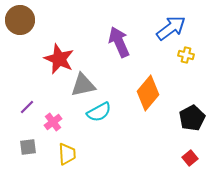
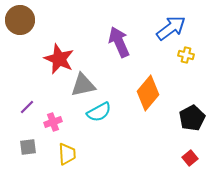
pink cross: rotated 18 degrees clockwise
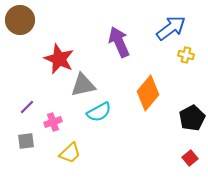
gray square: moved 2 px left, 6 px up
yellow trapezoid: moved 3 px right, 1 px up; rotated 50 degrees clockwise
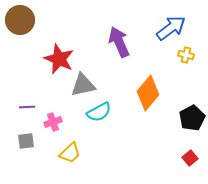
purple line: rotated 42 degrees clockwise
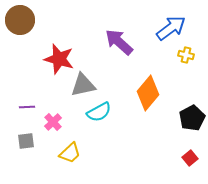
purple arrow: rotated 24 degrees counterclockwise
red star: rotated 8 degrees counterclockwise
pink cross: rotated 24 degrees counterclockwise
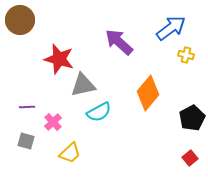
gray square: rotated 24 degrees clockwise
